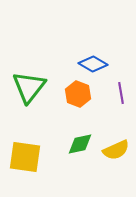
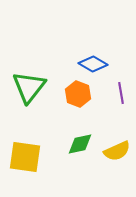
yellow semicircle: moved 1 px right, 1 px down
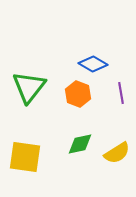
yellow semicircle: moved 2 px down; rotated 8 degrees counterclockwise
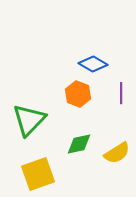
green triangle: moved 33 px down; rotated 6 degrees clockwise
purple line: rotated 10 degrees clockwise
green diamond: moved 1 px left
yellow square: moved 13 px right, 17 px down; rotated 28 degrees counterclockwise
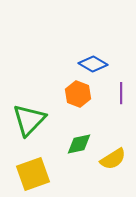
yellow semicircle: moved 4 px left, 6 px down
yellow square: moved 5 px left
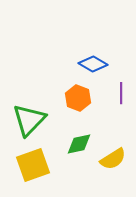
orange hexagon: moved 4 px down
yellow square: moved 9 px up
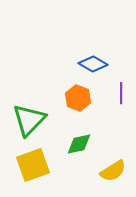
yellow semicircle: moved 12 px down
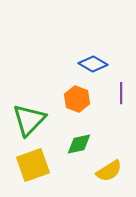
orange hexagon: moved 1 px left, 1 px down
yellow semicircle: moved 4 px left
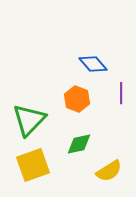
blue diamond: rotated 20 degrees clockwise
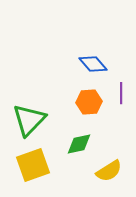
orange hexagon: moved 12 px right, 3 px down; rotated 25 degrees counterclockwise
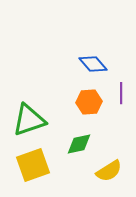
green triangle: rotated 27 degrees clockwise
